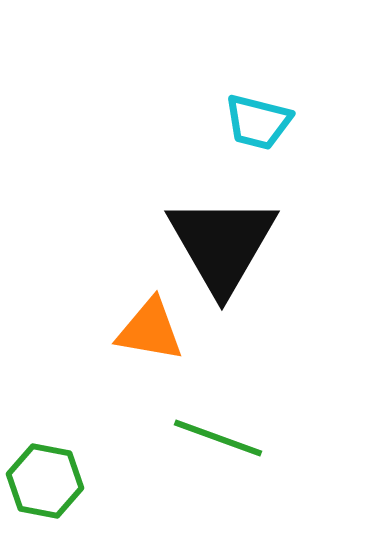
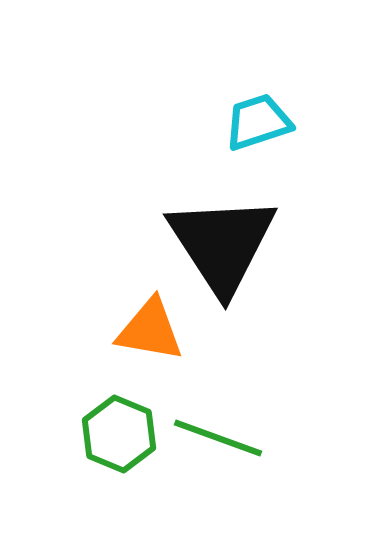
cyan trapezoid: rotated 148 degrees clockwise
black triangle: rotated 3 degrees counterclockwise
green hexagon: moved 74 px right, 47 px up; rotated 12 degrees clockwise
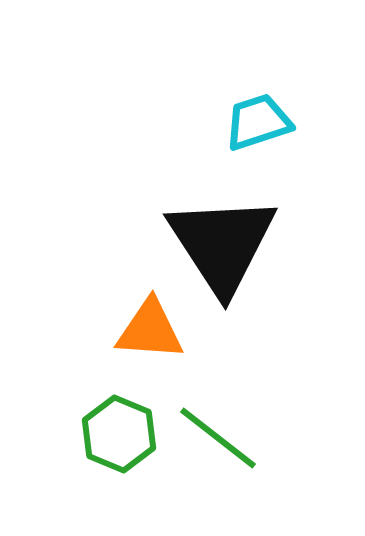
orange triangle: rotated 6 degrees counterclockwise
green line: rotated 18 degrees clockwise
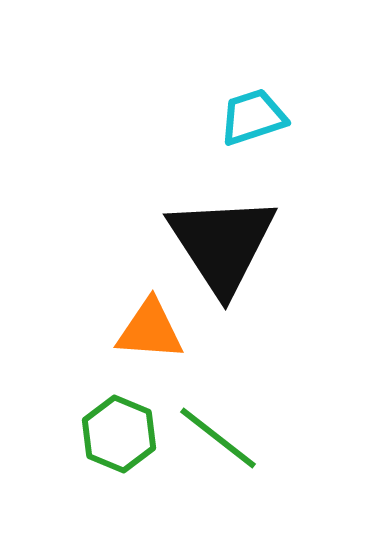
cyan trapezoid: moved 5 px left, 5 px up
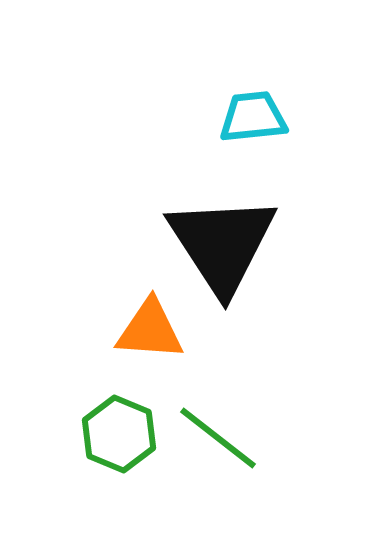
cyan trapezoid: rotated 12 degrees clockwise
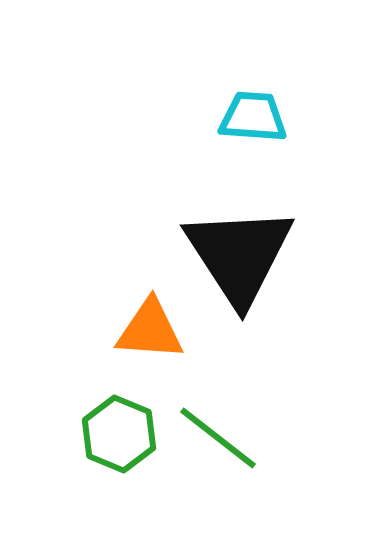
cyan trapezoid: rotated 10 degrees clockwise
black triangle: moved 17 px right, 11 px down
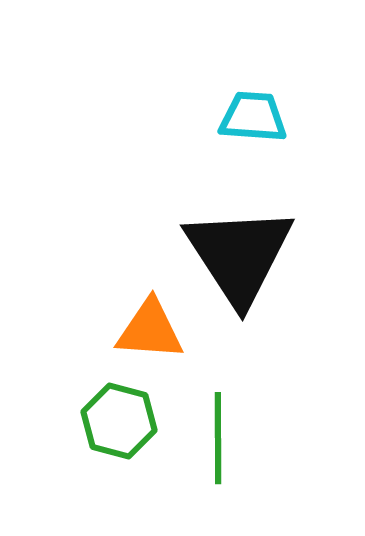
green hexagon: moved 13 px up; rotated 8 degrees counterclockwise
green line: rotated 52 degrees clockwise
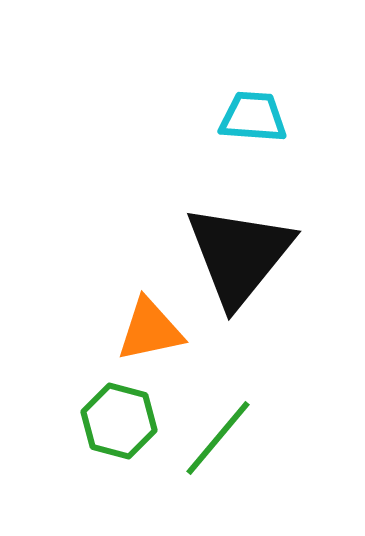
black triangle: rotated 12 degrees clockwise
orange triangle: rotated 16 degrees counterclockwise
green line: rotated 40 degrees clockwise
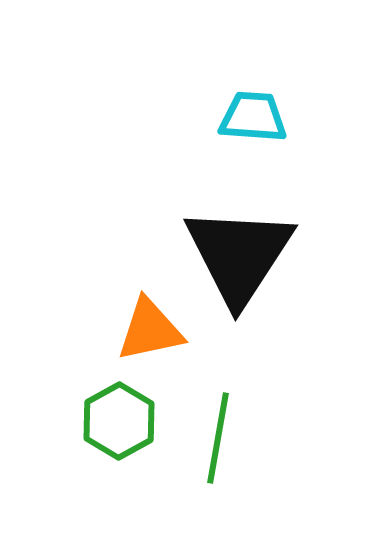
black triangle: rotated 6 degrees counterclockwise
green hexagon: rotated 16 degrees clockwise
green line: rotated 30 degrees counterclockwise
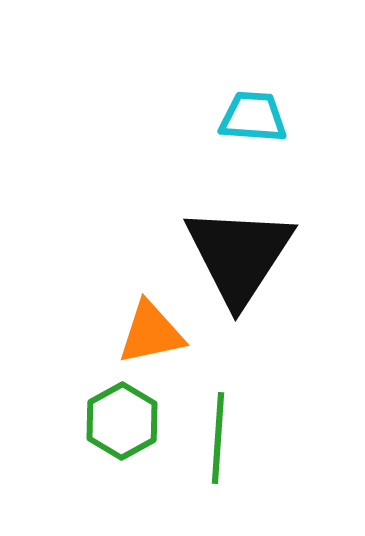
orange triangle: moved 1 px right, 3 px down
green hexagon: moved 3 px right
green line: rotated 6 degrees counterclockwise
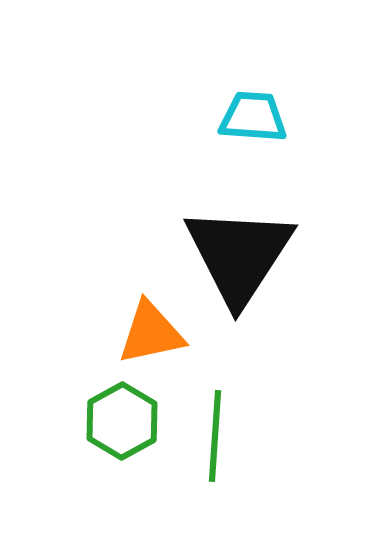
green line: moved 3 px left, 2 px up
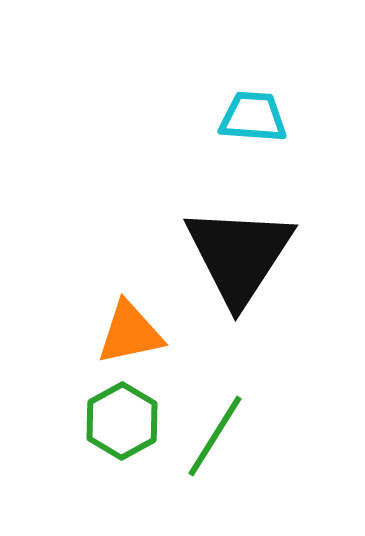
orange triangle: moved 21 px left
green line: rotated 28 degrees clockwise
